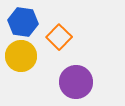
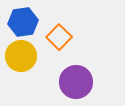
blue hexagon: rotated 16 degrees counterclockwise
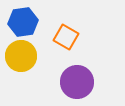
orange square: moved 7 px right; rotated 15 degrees counterclockwise
purple circle: moved 1 px right
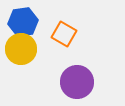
orange square: moved 2 px left, 3 px up
yellow circle: moved 7 px up
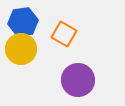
purple circle: moved 1 px right, 2 px up
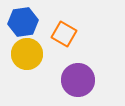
yellow circle: moved 6 px right, 5 px down
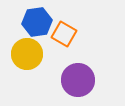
blue hexagon: moved 14 px right
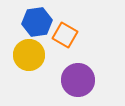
orange square: moved 1 px right, 1 px down
yellow circle: moved 2 px right, 1 px down
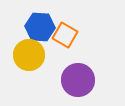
blue hexagon: moved 3 px right, 5 px down; rotated 12 degrees clockwise
